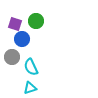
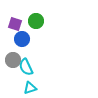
gray circle: moved 1 px right, 3 px down
cyan semicircle: moved 5 px left
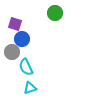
green circle: moved 19 px right, 8 px up
gray circle: moved 1 px left, 8 px up
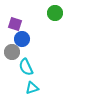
cyan triangle: moved 2 px right
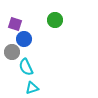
green circle: moved 7 px down
blue circle: moved 2 px right
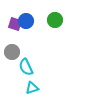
blue circle: moved 2 px right, 18 px up
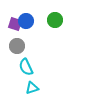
gray circle: moved 5 px right, 6 px up
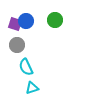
gray circle: moved 1 px up
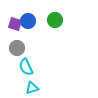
blue circle: moved 2 px right
gray circle: moved 3 px down
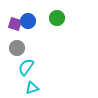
green circle: moved 2 px right, 2 px up
cyan semicircle: rotated 60 degrees clockwise
